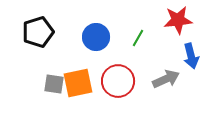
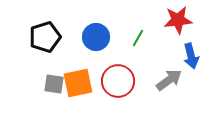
black pentagon: moved 7 px right, 5 px down
gray arrow: moved 3 px right, 1 px down; rotated 12 degrees counterclockwise
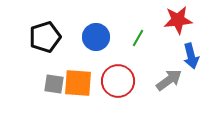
orange square: rotated 16 degrees clockwise
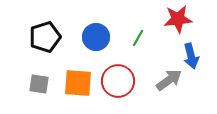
red star: moved 1 px up
gray square: moved 15 px left
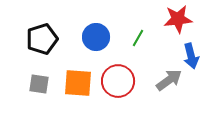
black pentagon: moved 3 px left, 2 px down
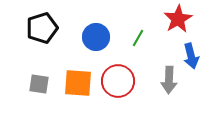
red star: rotated 24 degrees counterclockwise
black pentagon: moved 11 px up
gray arrow: rotated 128 degrees clockwise
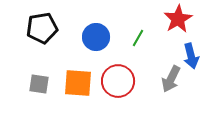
black pentagon: rotated 8 degrees clockwise
gray arrow: moved 2 px right, 1 px up; rotated 24 degrees clockwise
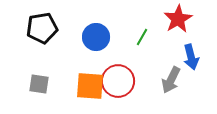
green line: moved 4 px right, 1 px up
blue arrow: moved 1 px down
gray arrow: moved 1 px down
orange square: moved 12 px right, 3 px down
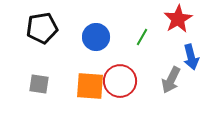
red circle: moved 2 px right
